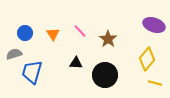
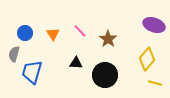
gray semicircle: rotated 56 degrees counterclockwise
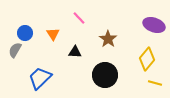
pink line: moved 1 px left, 13 px up
gray semicircle: moved 1 px right, 4 px up; rotated 14 degrees clockwise
black triangle: moved 1 px left, 11 px up
blue trapezoid: moved 8 px right, 6 px down; rotated 30 degrees clockwise
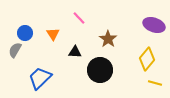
black circle: moved 5 px left, 5 px up
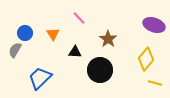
yellow diamond: moved 1 px left
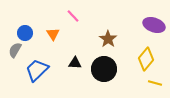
pink line: moved 6 px left, 2 px up
black triangle: moved 11 px down
black circle: moved 4 px right, 1 px up
blue trapezoid: moved 3 px left, 8 px up
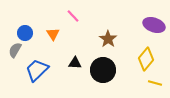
black circle: moved 1 px left, 1 px down
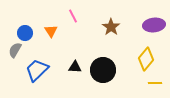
pink line: rotated 16 degrees clockwise
purple ellipse: rotated 25 degrees counterclockwise
orange triangle: moved 2 px left, 3 px up
brown star: moved 3 px right, 12 px up
black triangle: moved 4 px down
yellow line: rotated 16 degrees counterclockwise
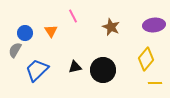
brown star: rotated 12 degrees counterclockwise
black triangle: rotated 16 degrees counterclockwise
